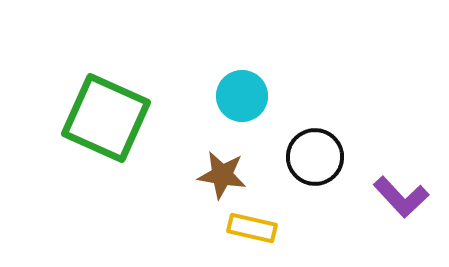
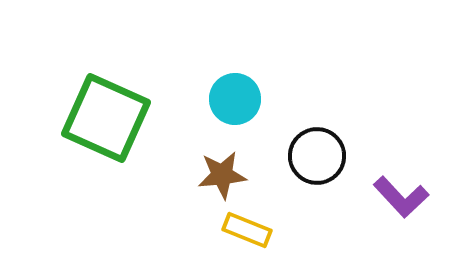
cyan circle: moved 7 px left, 3 px down
black circle: moved 2 px right, 1 px up
brown star: rotated 15 degrees counterclockwise
yellow rectangle: moved 5 px left, 2 px down; rotated 9 degrees clockwise
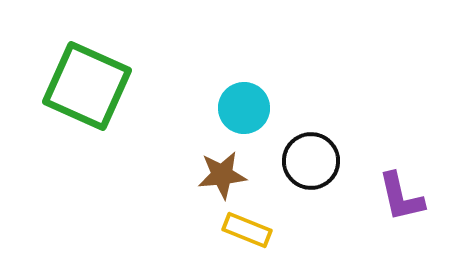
cyan circle: moved 9 px right, 9 px down
green square: moved 19 px left, 32 px up
black circle: moved 6 px left, 5 px down
purple L-shape: rotated 30 degrees clockwise
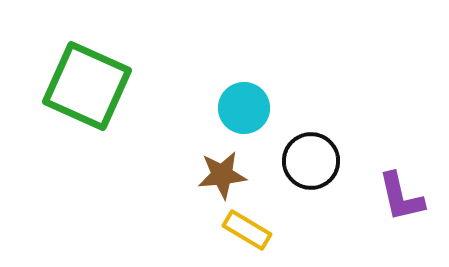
yellow rectangle: rotated 9 degrees clockwise
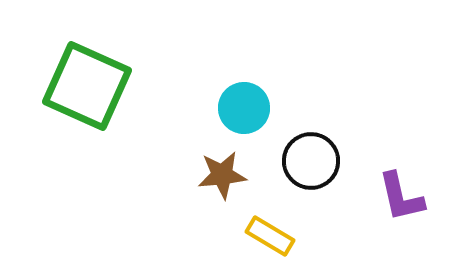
yellow rectangle: moved 23 px right, 6 px down
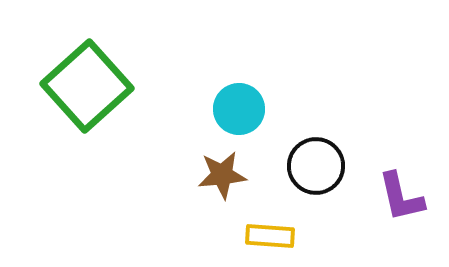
green square: rotated 24 degrees clockwise
cyan circle: moved 5 px left, 1 px down
black circle: moved 5 px right, 5 px down
yellow rectangle: rotated 27 degrees counterclockwise
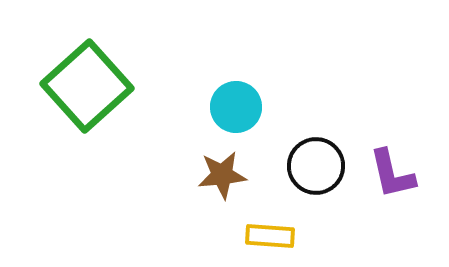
cyan circle: moved 3 px left, 2 px up
purple L-shape: moved 9 px left, 23 px up
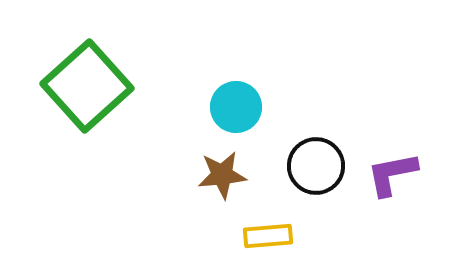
purple L-shape: rotated 92 degrees clockwise
yellow rectangle: moved 2 px left; rotated 9 degrees counterclockwise
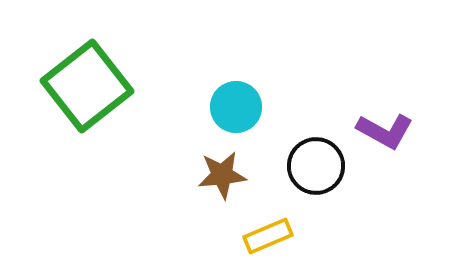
green square: rotated 4 degrees clockwise
purple L-shape: moved 7 px left, 43 px up; rotated 140 degrees counterclockwise
yellow rectangle: rotated 18 degrees counterclockwise
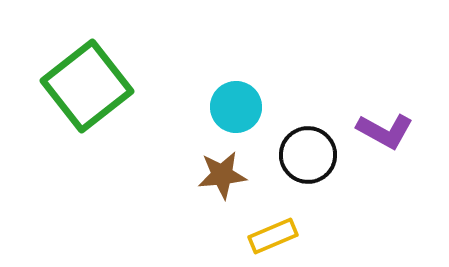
black circle: moved 8 px left, 11 px up
yellow rectangle: moved 5 px right
